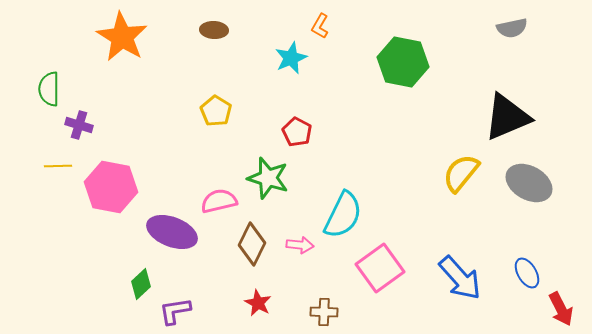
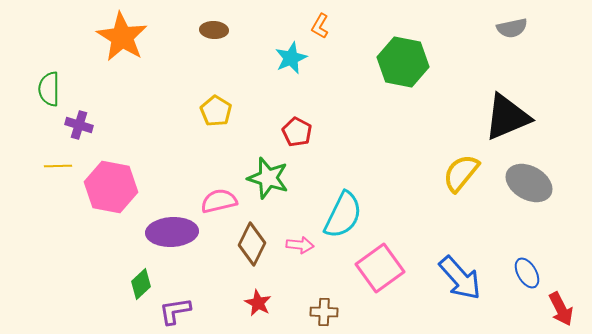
purple ellipse: rotated 24 degrees counterclockwise
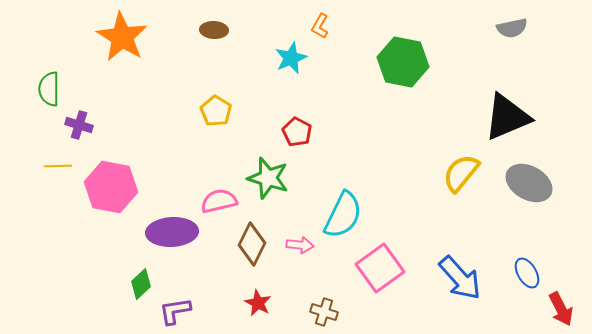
brown cross: rotated 16 degrees clockwise
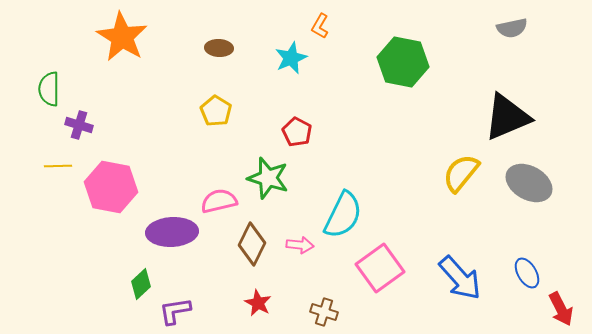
brown ellipse: moved 5 px right, 18 px down
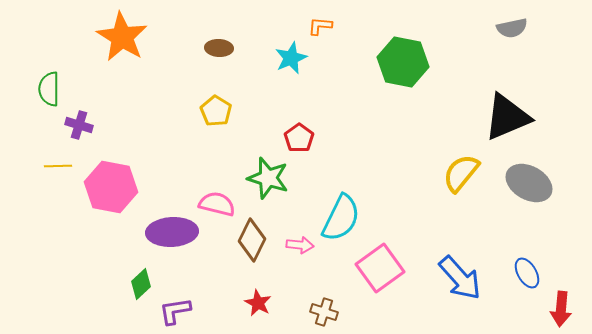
orange L-shape: rotated 65 degrees clockwise
red pentagon: moved 2 px right, 6 px down; rotated 8 degrees clockwise
pink semicircle: moved 2 px left, 3 px down; rotated 27 degrees clockwise
cyan semicircle: moved 2 px left, 3 px down
brown diamond: moved 4 px up
red arrow: rotated 32 degrees clockwise
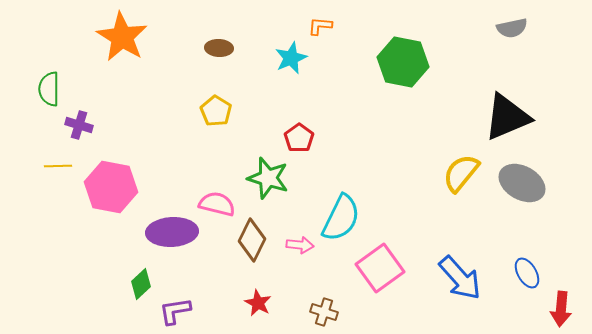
gray ellipse: moved 7 px left
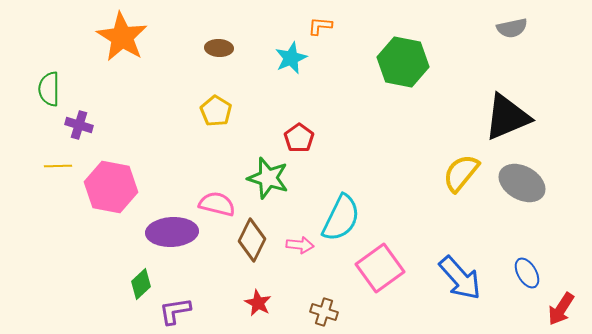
red arrow: rotated 28 degrees clockwise
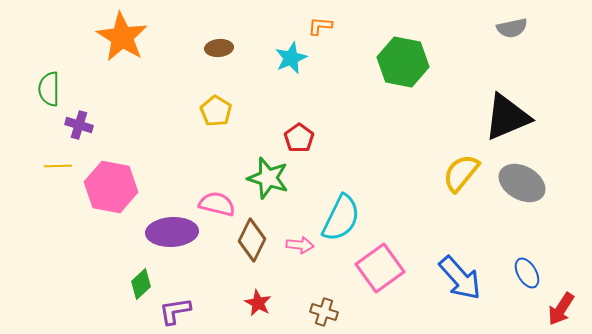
brown ellipse: rotated 8 degrees counterclockwise
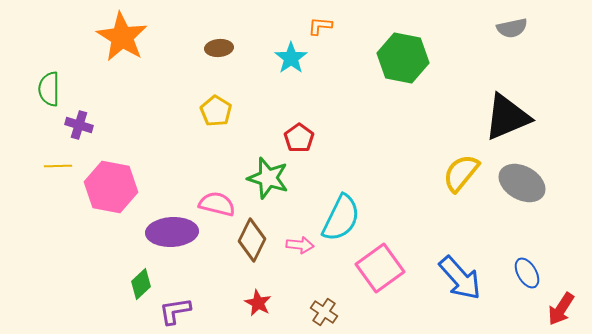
cyan star: rotated 12 degrees counterclockwise
green hexagon: moved 4 px up
brown cross: rotated 16 degrees clockwise
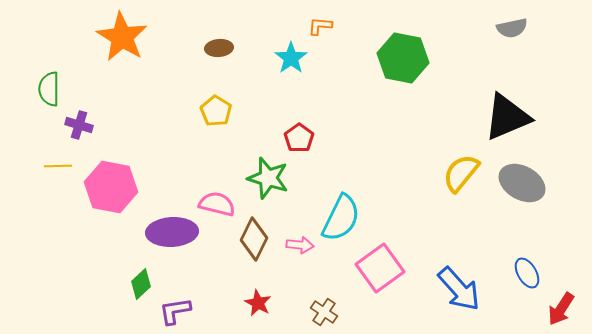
brown diamond: moved 2 px right, 1 px up
blue arrow: moved 1 px left, 11 px down
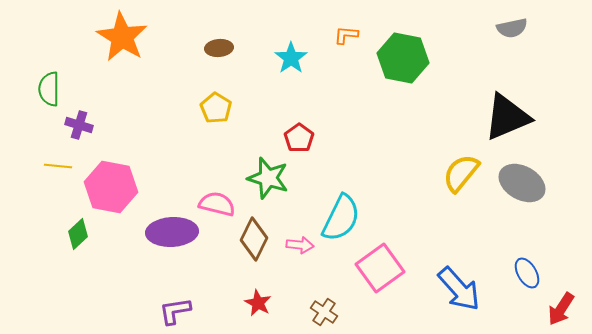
orange L-shape: moved 26 px right, 9 px down
yellow pentagon: moved 3 px up
yellow line: rotated 8 degrees clockwise
green diamond: moved 63 px left, 50 px up
